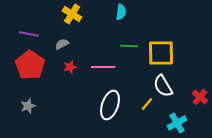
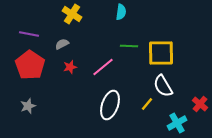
pink line: rotated 40 degrees counterclockwise
red cross: moved 7 px down
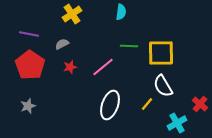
yellow cross: rotated 24 degrees clockwise
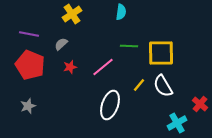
gray semicircle: moved 1 px left; rotated 16 degrees counterclockwise
red pentagon: rotated 12 degrees counterclockwise
yellow line: moved 8 px left, 19 px up
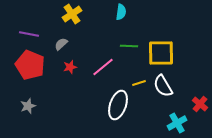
yellow line: moved 2 px up; rotated 32 degrees clockwise
white ellipse: moved 8 px right
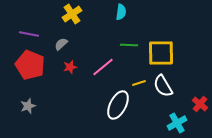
green line: moved 1 px up
white ellipse: rotated 8 degrees clockwise
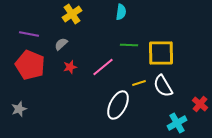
gray star: moved 9 px left, 3 px down
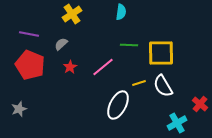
red star: rotated 16 degrees counterclockwise
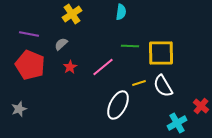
green line: moved 1 px right, 1 px down
red cross: moved 1 px right, 2 px down
